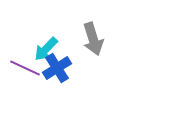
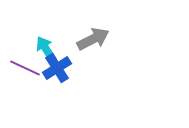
gray arrow: rotated 100 degrees counterclockwise
cyan arrow: rotated 104 degrees clockwise
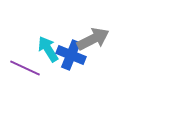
cyan arrow: moved 2 px right
blue cross: moved 14 px right, 13 px up; rotated 36 degrees counterclockwise
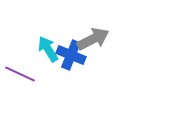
purple line: moved 5 px left, 6 px down
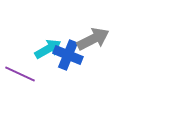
cyan arrow: rotated 92 degrees clockwise
blue cross: moved 3 px left
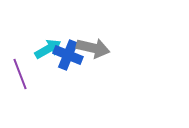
gray arrow: moved 9 px down; rotated 40 degrees clockwise
purple line: rotated 44 degrees clockwise
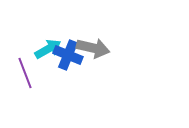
purple line: moved 5 px right, 1 px up
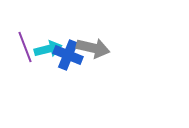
cyan arrow: rotated 16 degrees clockwise
purple line: moved 26 px up
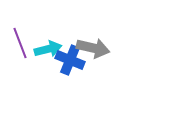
purple line: moved 5 px left, 4 px up
blue cross: moved 2 px right, 5 px down
